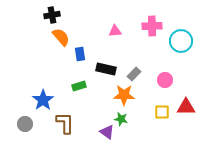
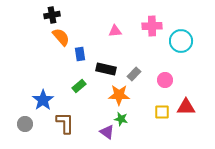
green rectangle: rotated 24 degrees counterclockwise
orange star: moved 5 px left
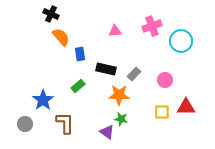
black cross: moved 1 px left, 1 px up; rotated 35 degrees clockwise
pink cross: rotated 18 degrees counterclockwise
green rectangle: moved 1 px left
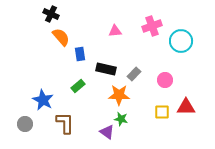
blue star: rotated 10 degrees counterclockwise
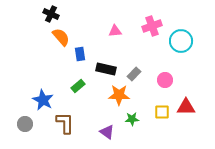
green star: moved 11 px right; rotated 16 degrees counterclockwise
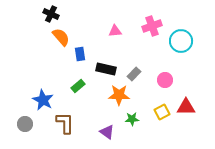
yellow square: rotated 28 degrees counterclockwise
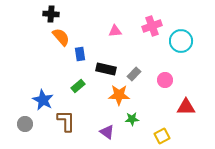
black cross: rotated 21 degrees counterclockwise
yellow square: moved 24 px down
brown L-shape: moved 1 px right, 2 px up
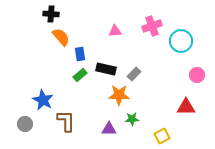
pink circle: moved 32 px right, 5 px up
green rectangle: moved 2 px right, 11 px up
purple triangle: moved 2 px right, 3 px up; rotated 35 degrees counterclockwise
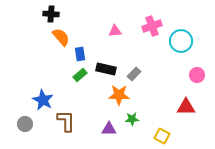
yellow square: rotated 35 degrees counterclockwise
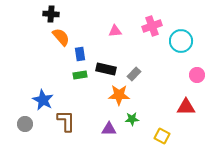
green rectangle: rotated 32 degrees clockwise
